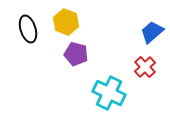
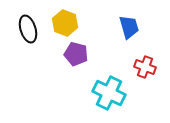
yellow hexagon: moved 1 px left, 1 px down
blue trapezoid: moved 23 px left, 5 px up; rotated 115 degrees clockwise
red cross: rotated 25 degrees counterclockwise
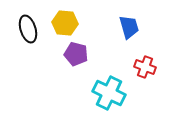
yellow hexagon: rotated 15 degrees counterclockwise
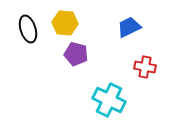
blue trapezoid: rotated 100 degrees counterclockwise
red cross: rotated 10 degrees counterclockwise
cyan cross: moved 7 px down
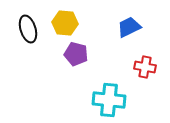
cyan cross: rotated 20 degrees counterclockwise
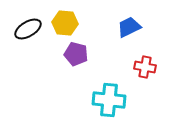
black ellipse: rotated 76 degrees clockwise
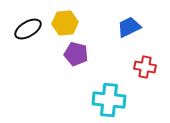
yellow hexagon: rotated 10 degrees counterclockwise
